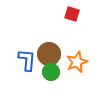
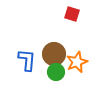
brown circle: moved 5 px right
green circle: moved 5 px right
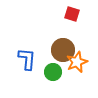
brown circle: moved 9 px right, 4 px up
blue L-shape: moved 1 px up
green circle: moved 3 px left
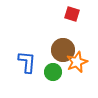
blue L-shape: moved 3 px down
